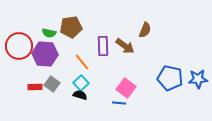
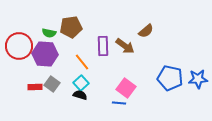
brown semicircle: moved 1 px right, 1 px down; rotated 28 degrees clockwise
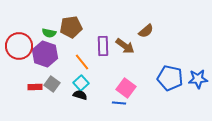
purple hexagon: rotated 15 degrees clockwise
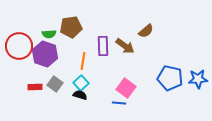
green semicircle: moved 1 px down; rotated 16 degrees counterclockwise
orange line: moved 1 px right, 1 px up; rotated 48 degrees clockwise
gray square: moved 3 px right
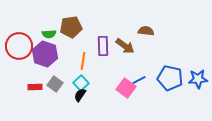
brown semicircle: rotated 133 degrees counterclockwise
black semicircle: rotated 72 degrees counterclockwise
blue line: moved 20 px right, 23 px up; rotated 32 degrees counterclockwise
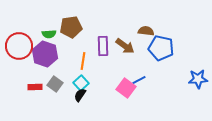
blue pentagon: moved 9 px left, 30 px up
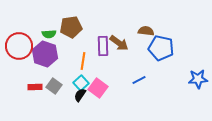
brown arrow: moved 6 px left, 3 px up
gray square: moved 1 px left, 2 px down
pink square: moved 28 px left
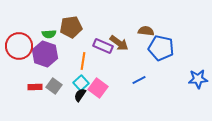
purple rectangle: rotated 66 degrees counterclockwise
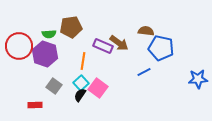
blue line: moved 5 px right, 8 px up
red rectangle: moved 18 px down
